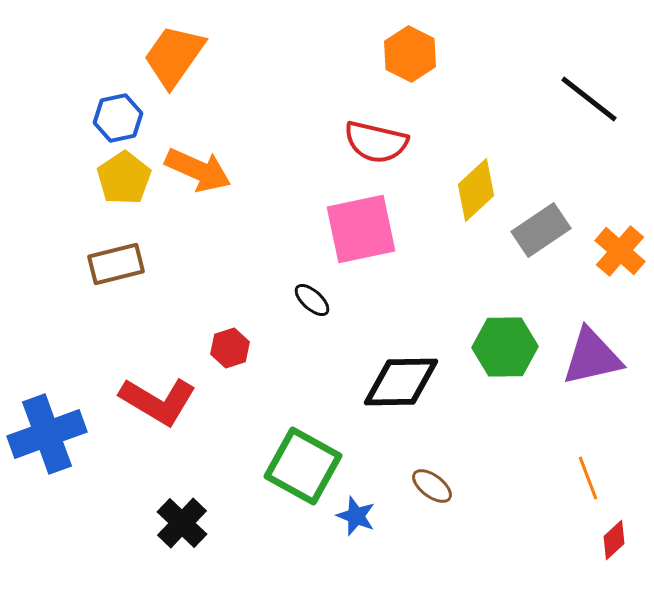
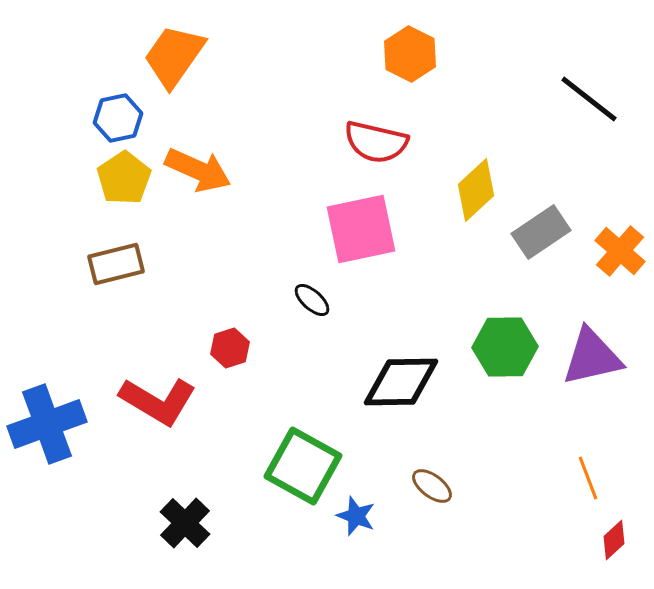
gray rectangle: moved 2 px down
blue cross: moved 10 px up
black cross: moved 3 px right
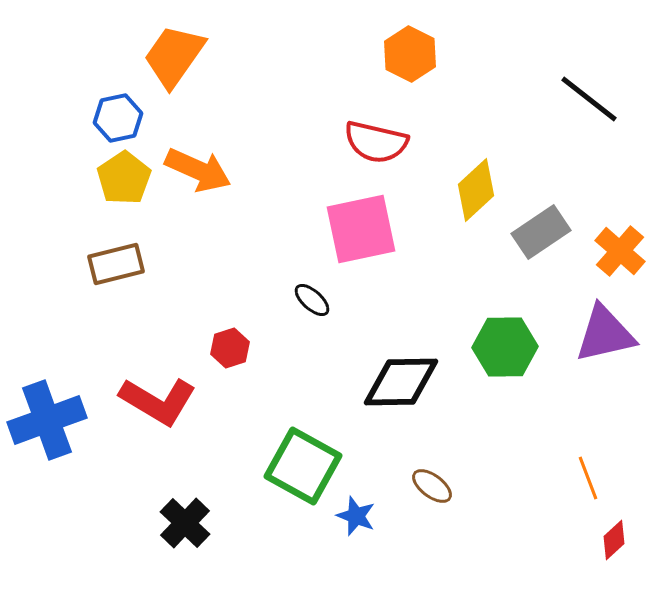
purple triangle: moved 13 px right, 23 px up
blue cross: moved 4 px up
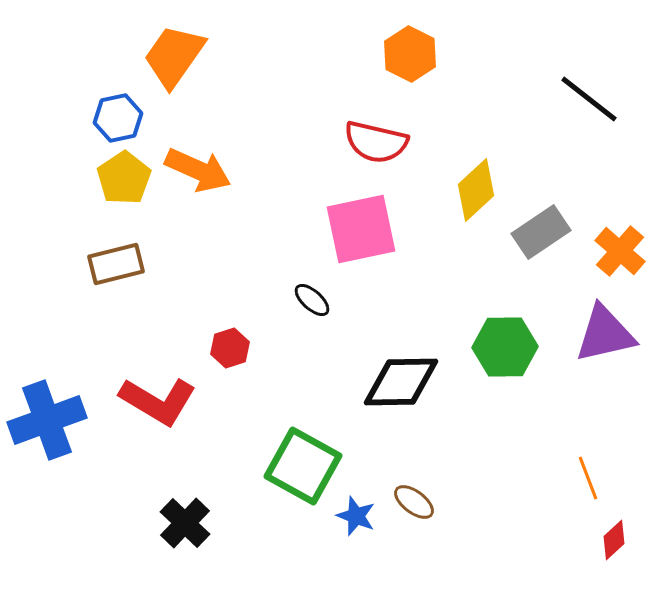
brown ellipse: moved 18 px left, 16 px down
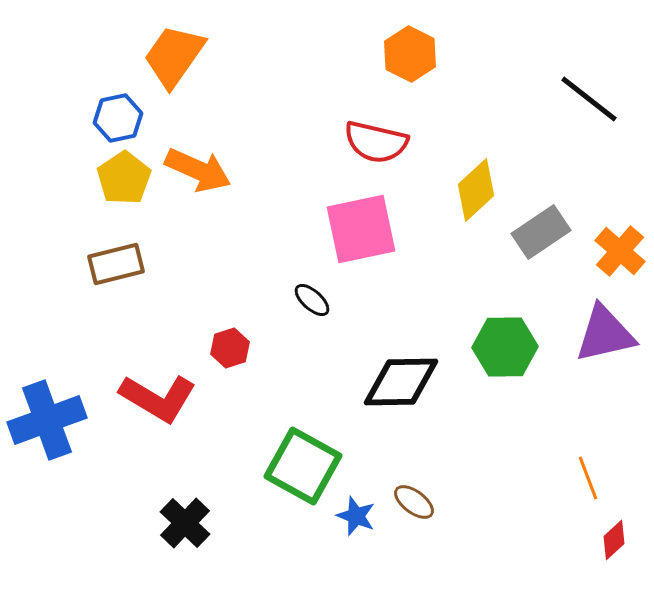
red L-shape: moved 3 px up
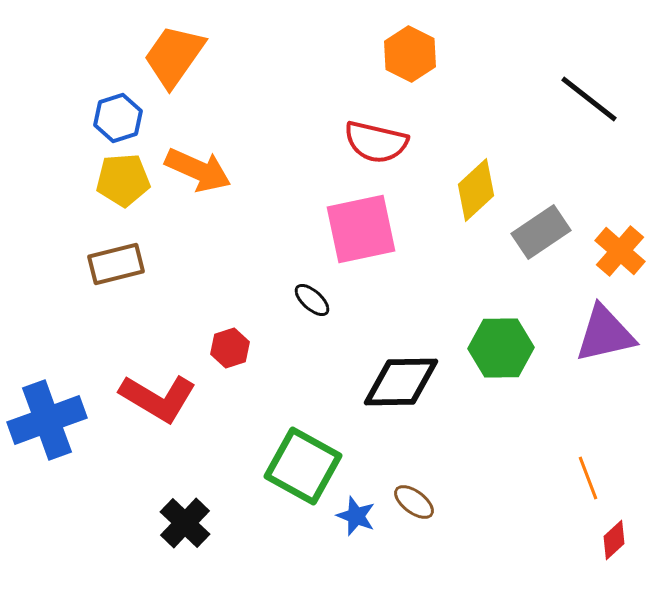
blue hexagon: rotated 6 degrees counterclockwise
yellow pentagon: moved 1 px left, 2 px down; rotated 30 degrees clockwise
green hexagon: moved 4 px left, 1 px down
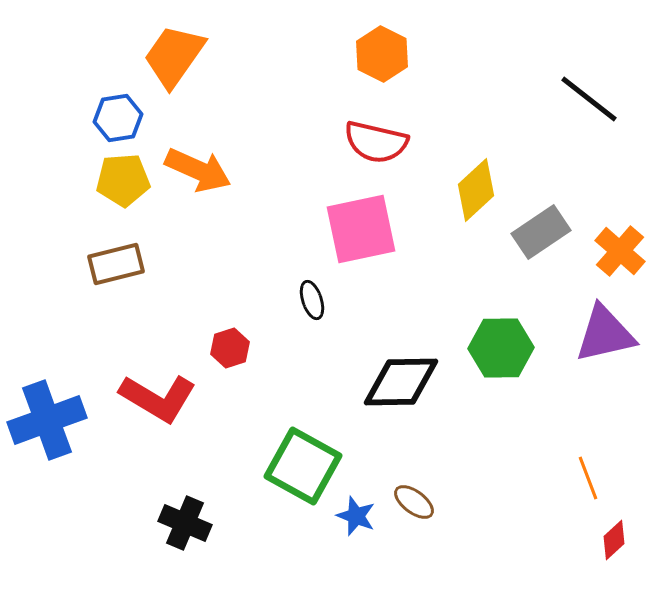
orange hexagon: moved 28 px left
blue hexagon: rotated 9 degrees clockwise
black ellipse: rotated 30 degrees clockwise
black cross: rotated 21 degrees counterclockwise
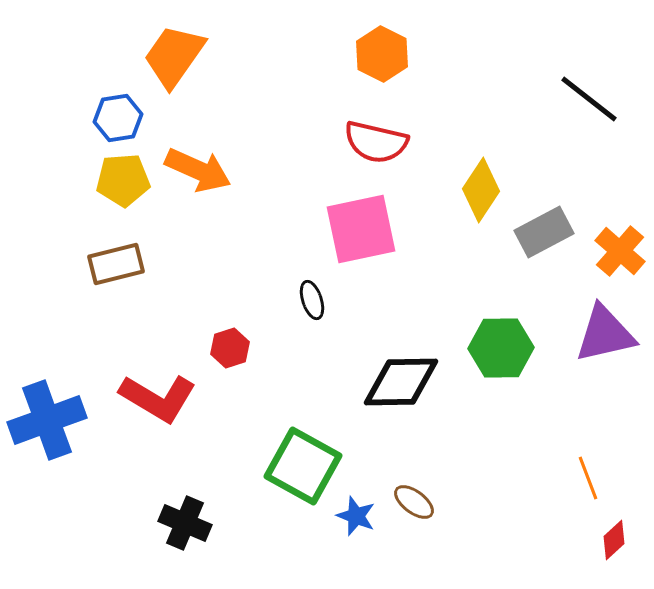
yellow diamond: moved 5 px right; rotated 14 degrees counterclockwise
gray rectangle: moved 3 px right; rotated 6 degrees clockwise
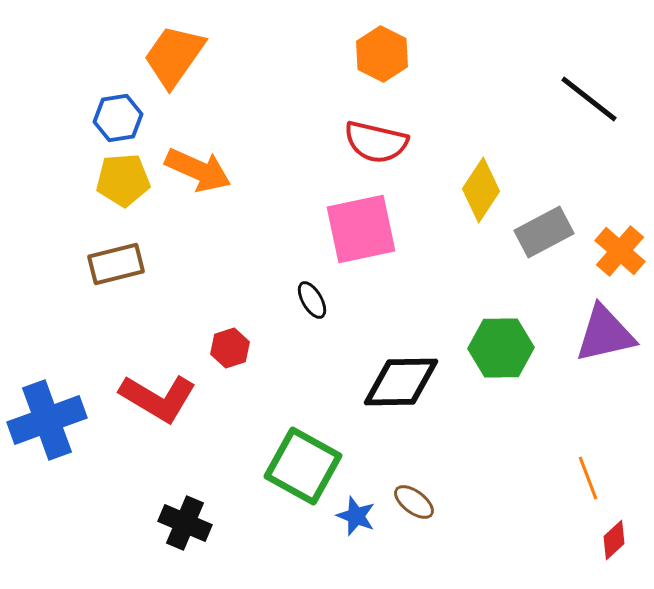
black ellipse: rotated 12 degrees counterclockwise
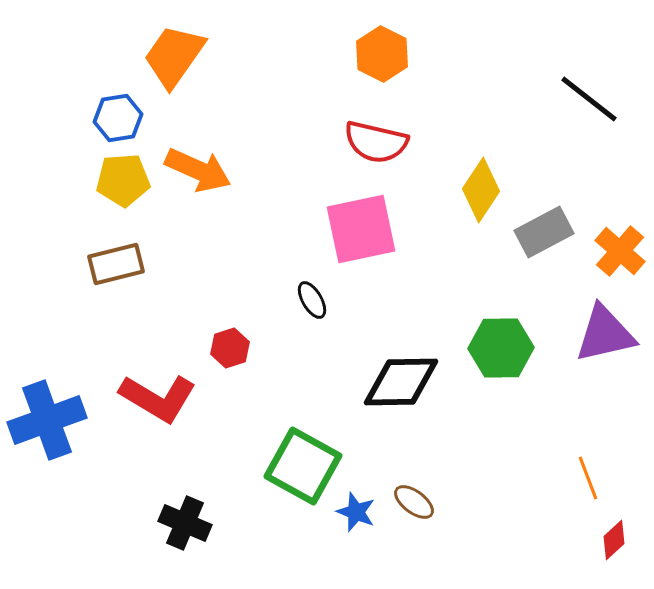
blue star: moved 4 px up
